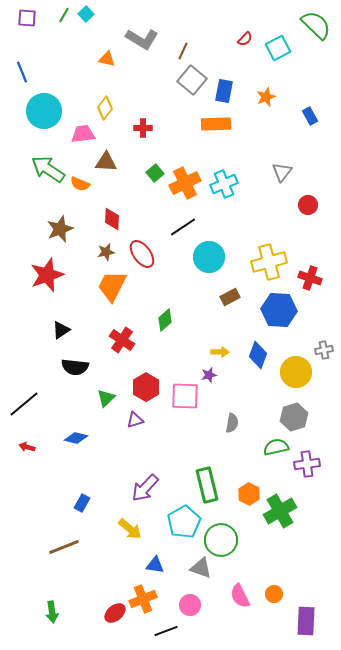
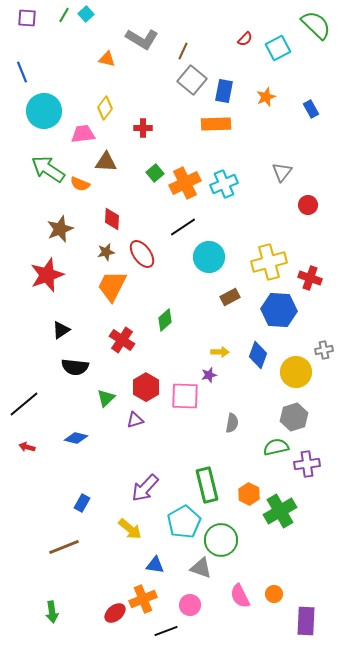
blue rectangle at (310, 116): moved 1 px right, 7 px up
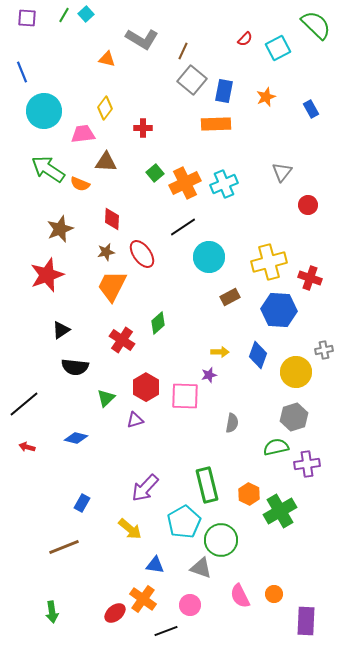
green diamond at (165, 320): moved 7 px left, 3 px down
orange cross at (143, 599): rotated 32 degrees counterclockwise
